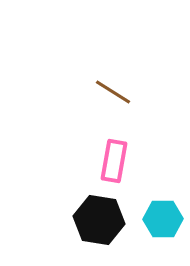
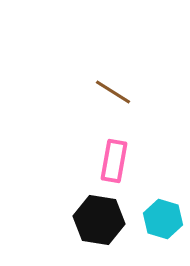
cyan hexagon: rotated 18 degrees clockwise
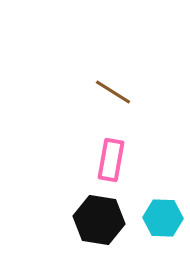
pink rectangle: moved 3 px left, 1 px up
cyan hexagon: moved 1 px up; rotated 15 degrees counterclockwise
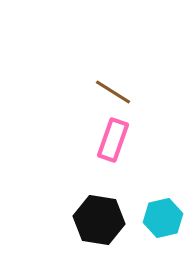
pink rectangle: moved 2 px right, 20 px up; rotated 9 degrees clockwise
cyan hexagon: rotated 15 degrees counterclockwise
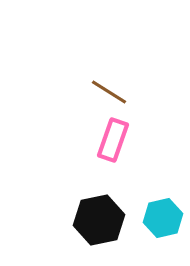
brown line: moved 4 px left
black hexagon: rotated 21 degrees counterclockwise
